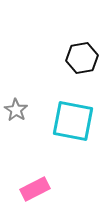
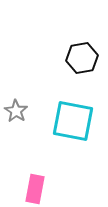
gray star: moved 1 px down
pink rectangle: rotated 52 degrees counterclockwise
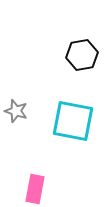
black hexagon: moved 3 px up
gray star: rotated 15 degrees counterclockwise
